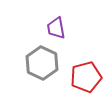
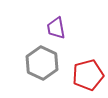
red pentagon: moved 2 px right, 2 px up
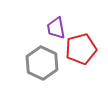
red pentagon: moved 7 px left, 26 px up
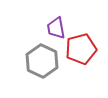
gray hexagon: moved 2 px up
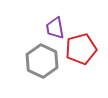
purple trapezoid: moved 1 px left
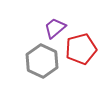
purple trapezoid: rotated 60 degrees clockwise
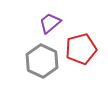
purple trapezoid: moved 5 px left, 5 px up
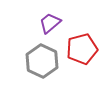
red pentagon: moved 1 px right
